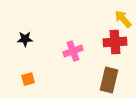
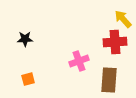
pink cross: moved 6 px right, 10 px down
brown rectangle: rotated 10 degrees counterclockwise
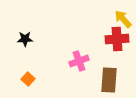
red cross: moved 2 px right, 3 px up
orange square: rotated 32 degrees counterclockwise
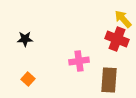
red cross: rotated 25 degrees clockwise
pink cross: rotated 12 degrees clockwise
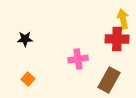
yellow arrow: rotated 30 degrees clockwise
red cross: rotated 20 degrees counterclockwise
pink cross: moved 1 px left, 2 px up
brown rectangle: rotated 25 degrees clockwise
